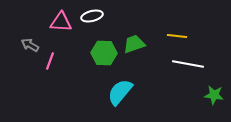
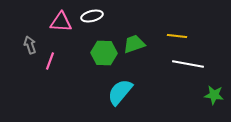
gray arrow: rotated 42 degrees clockwise
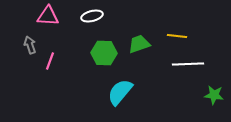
pink triangle: moved 13 px left, 6 px up
green trapezoid: moved 5 px right
white line: rotated 12 degrees counterclockwise
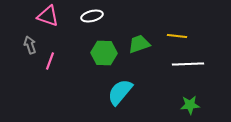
pink triangle: rotated 15 degrees clockwise
green star: moved 24 px left, 10 px down; rotated 12 degrees counterclockwise
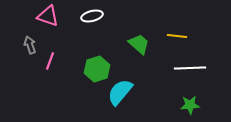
green trapezoid: rotated 60 degrees clockwise
green hexagon: moved 7 px left, 16 px down; rotated 20 degrees counterclockwise
white line: moved 2 px right, 4 px down
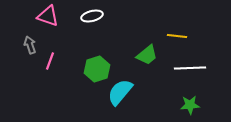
green trapezoid: moved 8 px right, 11 px down; rotated 100 degrees clockwise
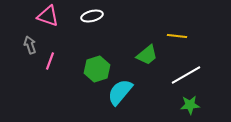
white line: moved 4 px left, 7 px down; rotated 28 degrees counterclockwise
